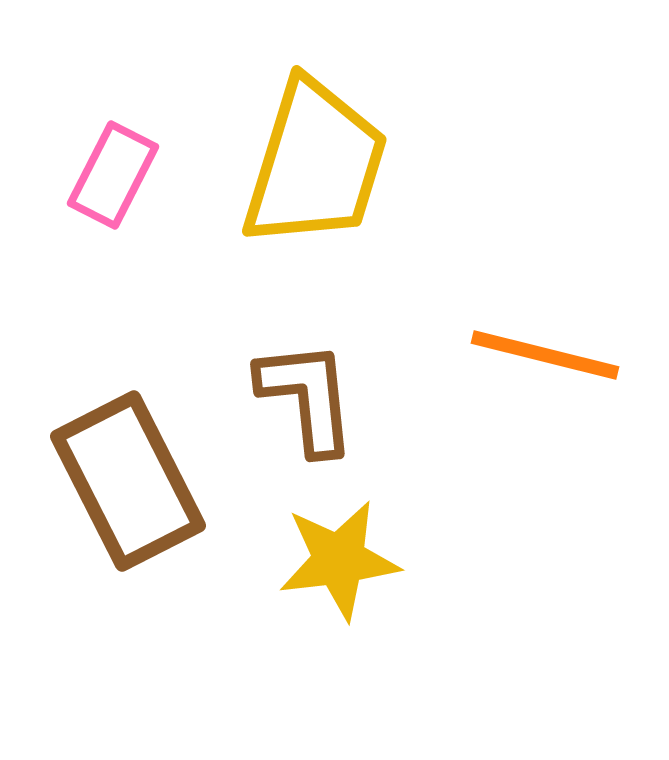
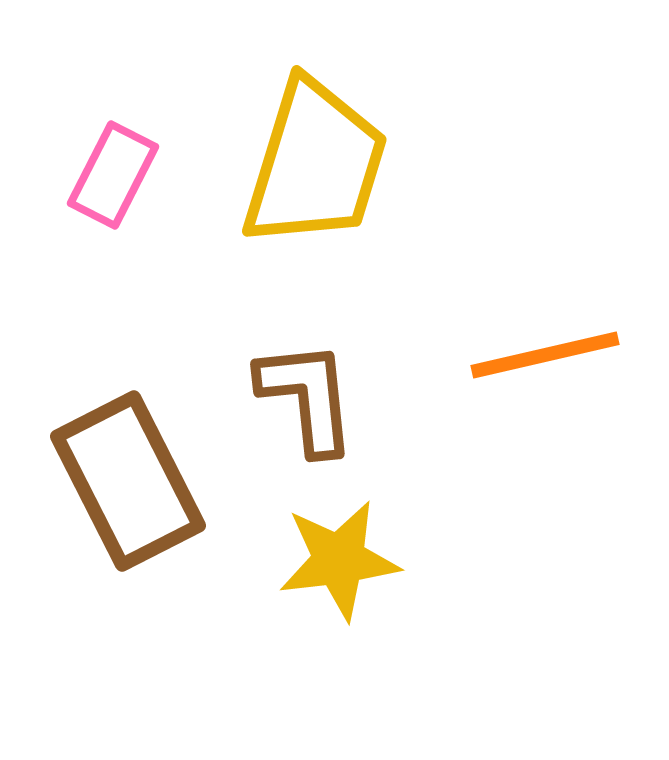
orange line: rotated 27 degrees counterclockwise
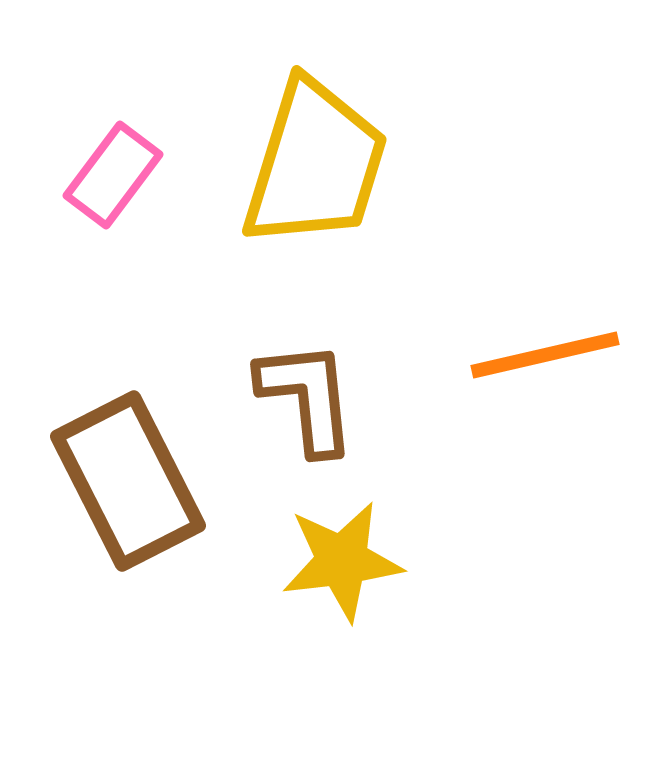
pink rectangle: rotated 10 degrees clockwise
yellow star: moved 3 px right, 1 px down
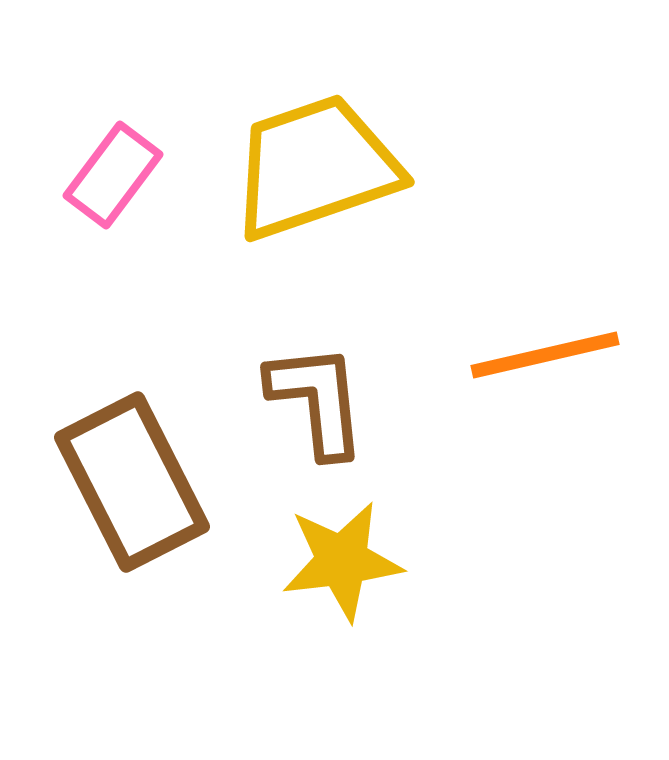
yellow trapezoid: moved 3 px down; rotated 126 degrees counterclockwise
brown L-shape: moved 10 px right, 3 px down
brown rectangle: moved 4 px right, 1 px down
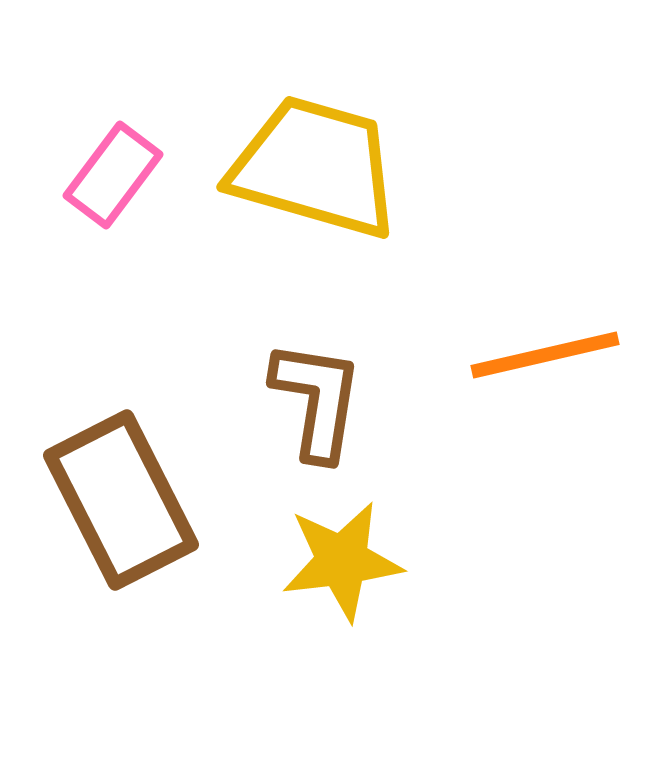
yellow trapezoid: rotated 35 degrees clockwise
brown L-shape: rotated 15 degrees clockwise
brown rectangle: moved 11 px left, 18 px down
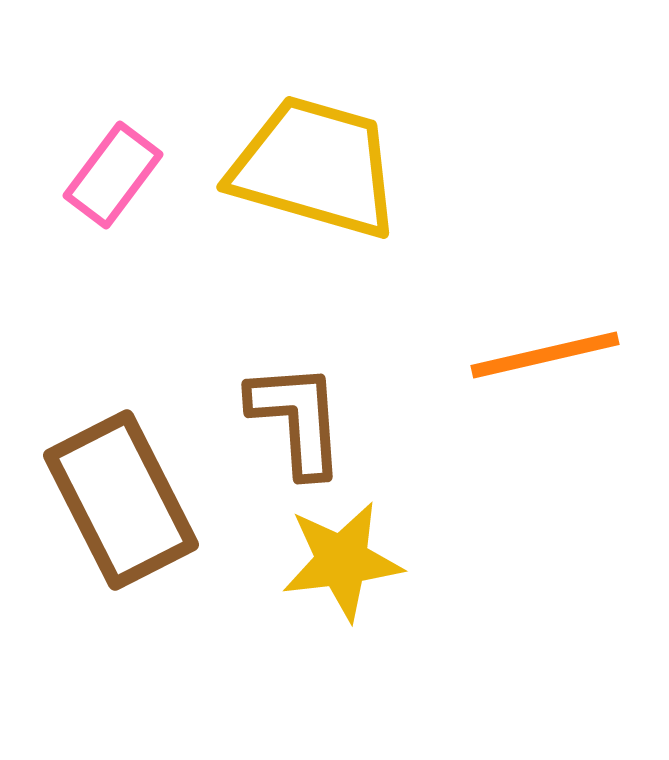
brown L-shape: moved 20 px left, 19 px down; rotated 13 degrees counterclockwise
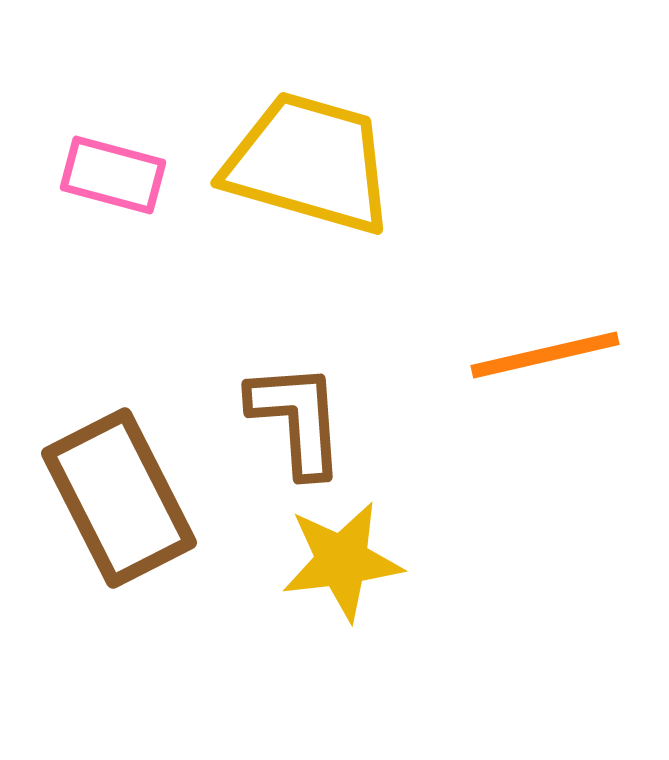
yellow trapezoid: moved 6 px left, 4 px up
pink rectangle: rotated 68 degrees clockwise
brown rectangle: moved 2 px left, 2 px up
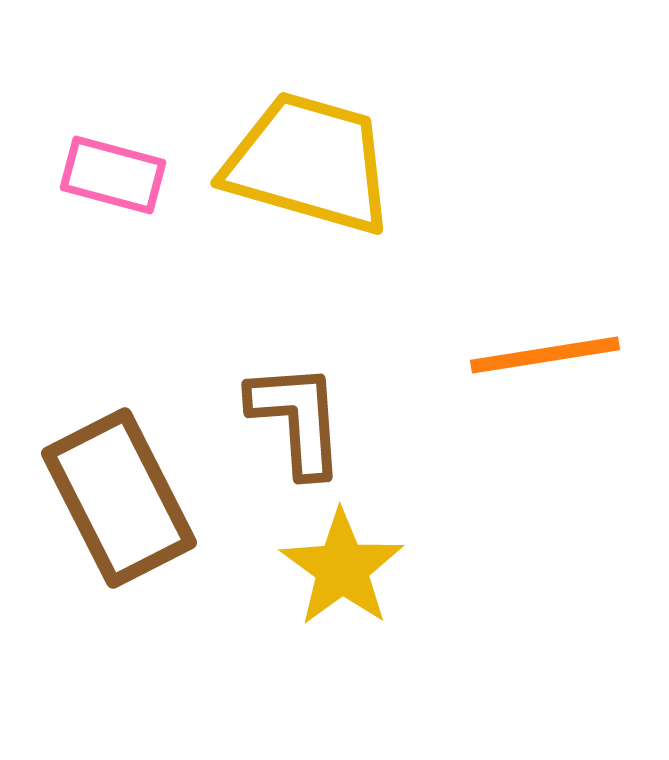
orange line: rotated 4 degrees clockwise
yellow star: moved 7 px down; rotated 29 degrees counterclockwise
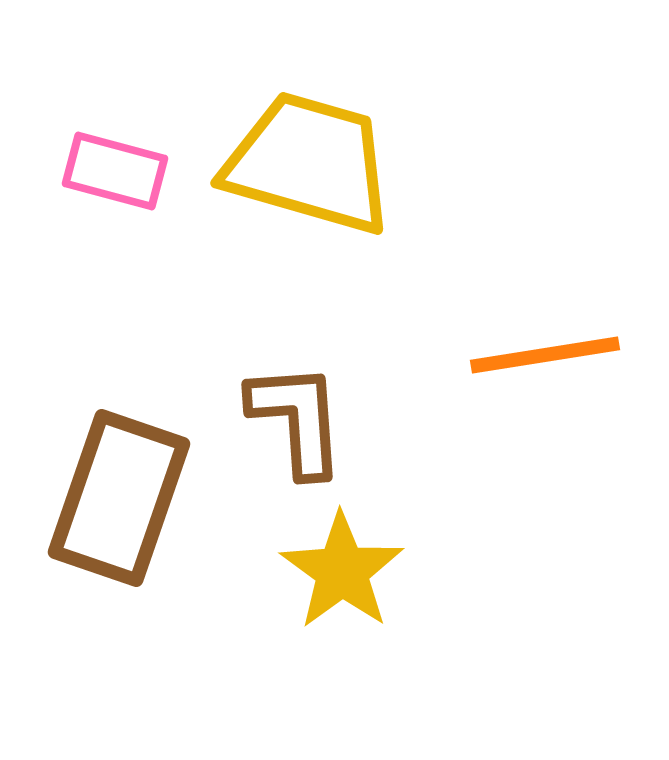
pink rectangle: moved 2 px right, 4 px up
brown rectangle: rotated 46 degrees clockwise
yellow star: moved 3 px down
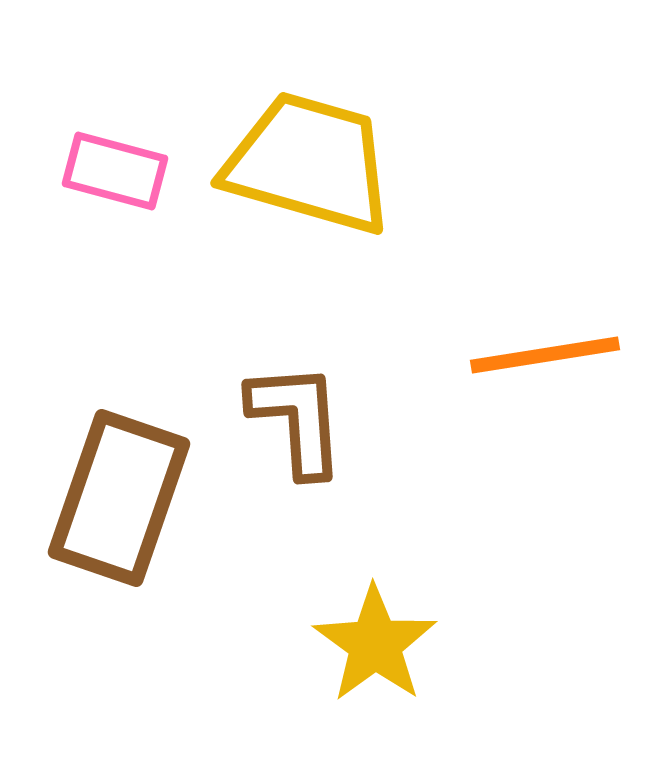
yellow star: moved 33 px right, 73 px down
